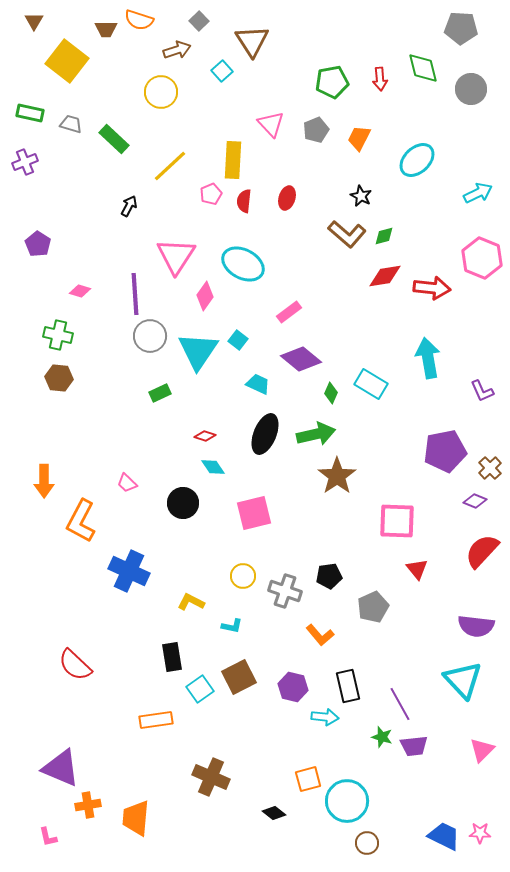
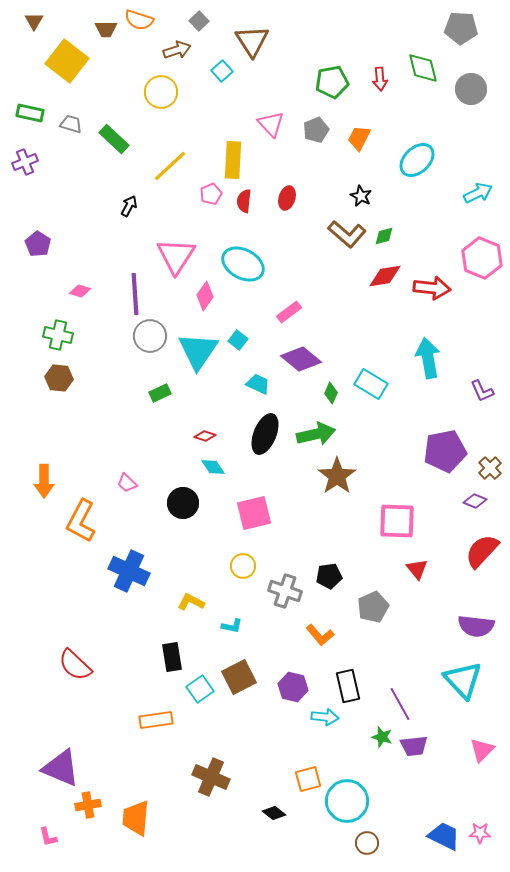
yellow circle at (243, 576): moved 10 px up
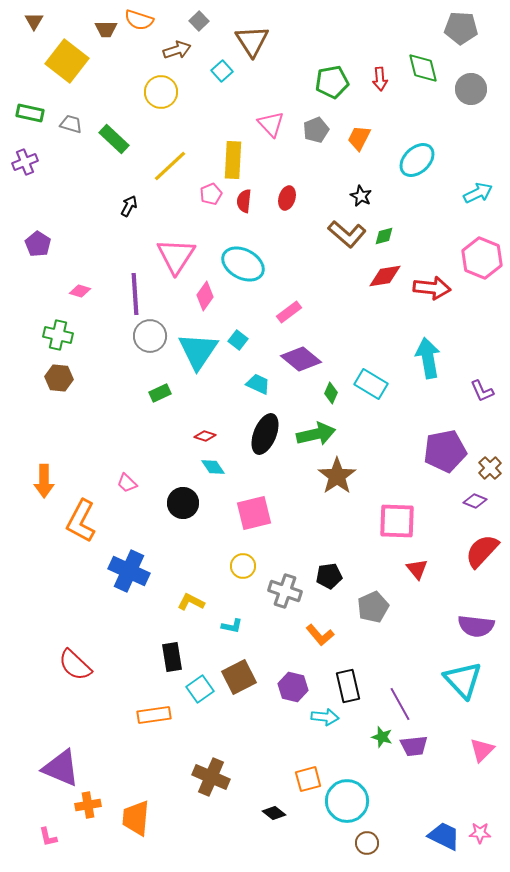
orange rectangle at (156, 720): moved 2 px left, 5 px up
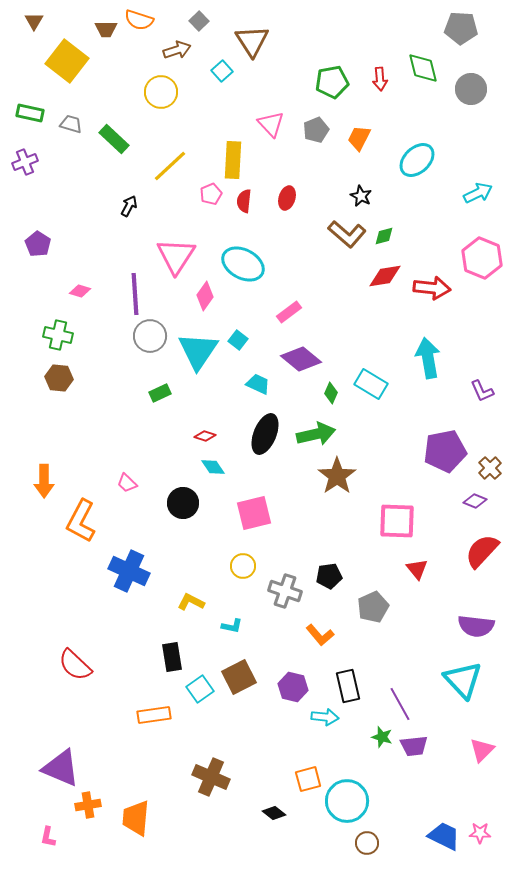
pink L-shape at (48, 837): rotated 25 degrees clockwise
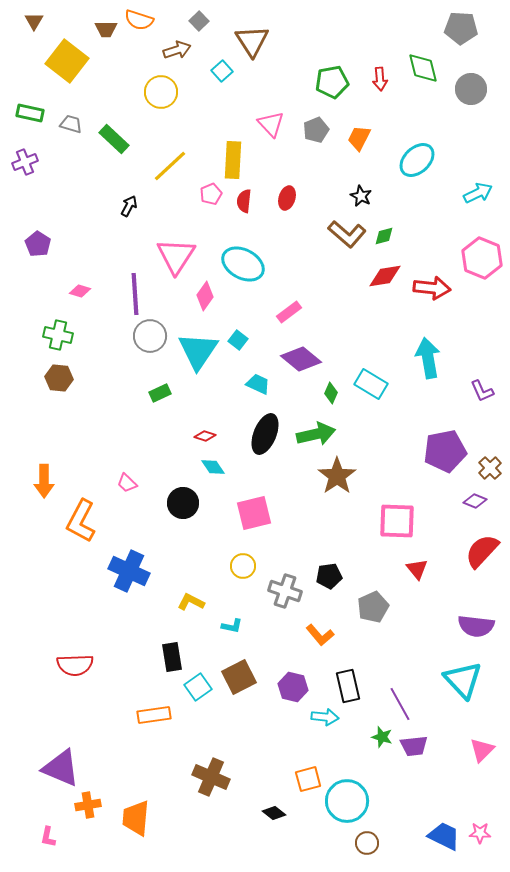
red semicircle at (75, 665): rotated 45 degrees counterclockwise
cyan square at (200, 689): moved 2 px left, 2 px up
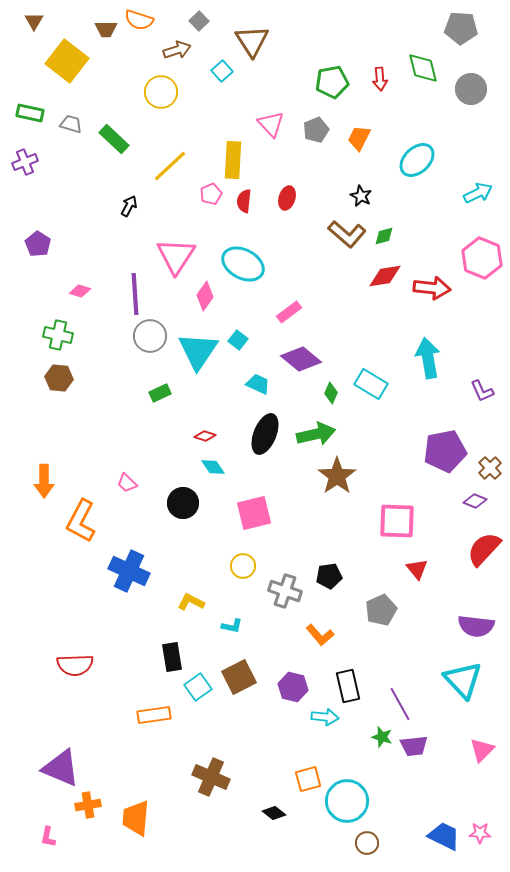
red semicircle at (482, 551): moved 2 px right, 2 px up
gray pentagon at (373, 607): moved 8 px right, 3 px down
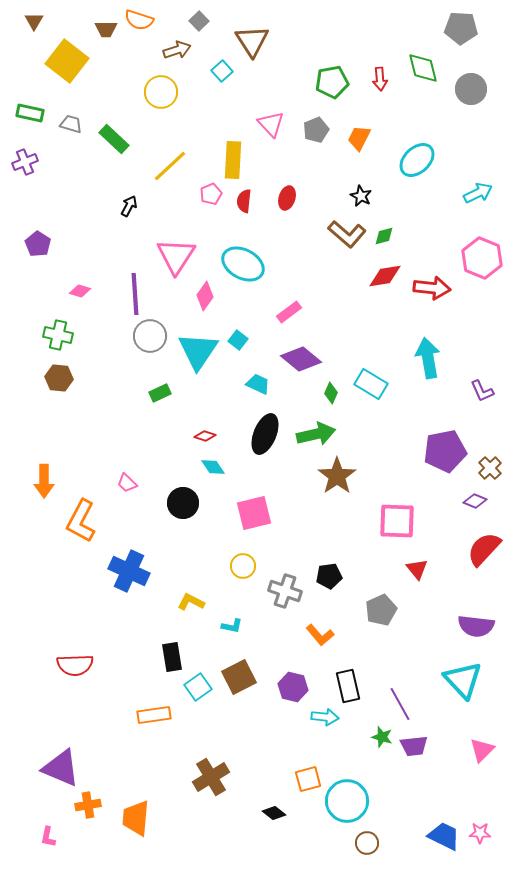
brown cross at (211, 777): rotated 36 degrees clockwise
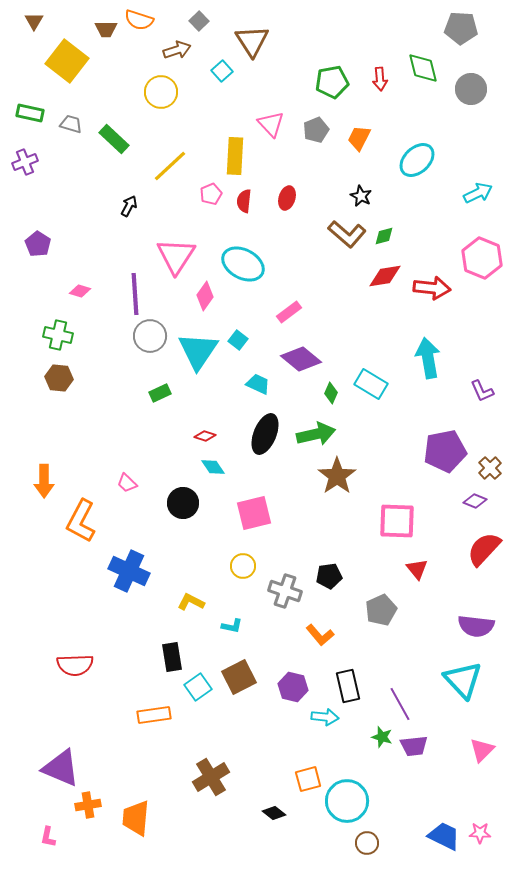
yellow rectangle at (233, 160): moved 2 px right, 4 px up
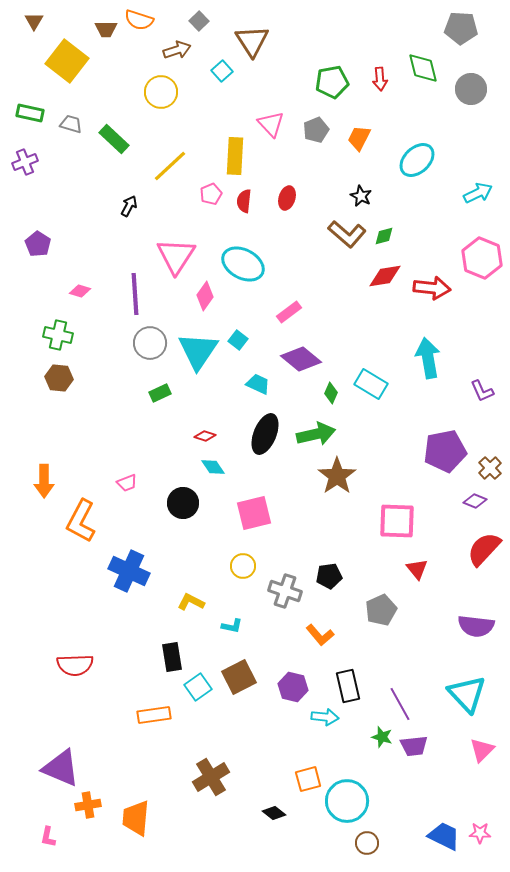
gray circle at (150, 336): moved 7 px down
pink trapezoid at (127, 483): rotated 65 degrees counterclockwise
cyan triangle at (463, 680): moved 4 px right, 14 px down
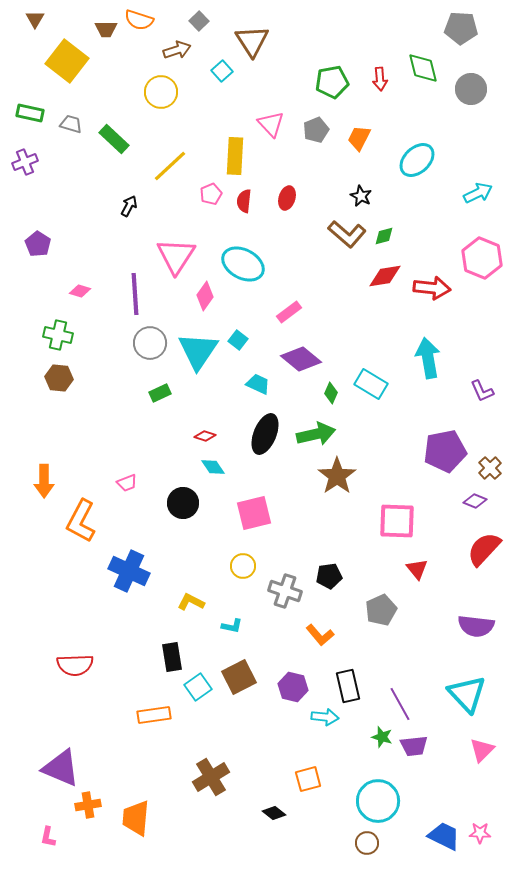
brown triangle at (34, 21): moved 1 px right, 2 px up
cyan circle at (347, 801): moved 31 px right
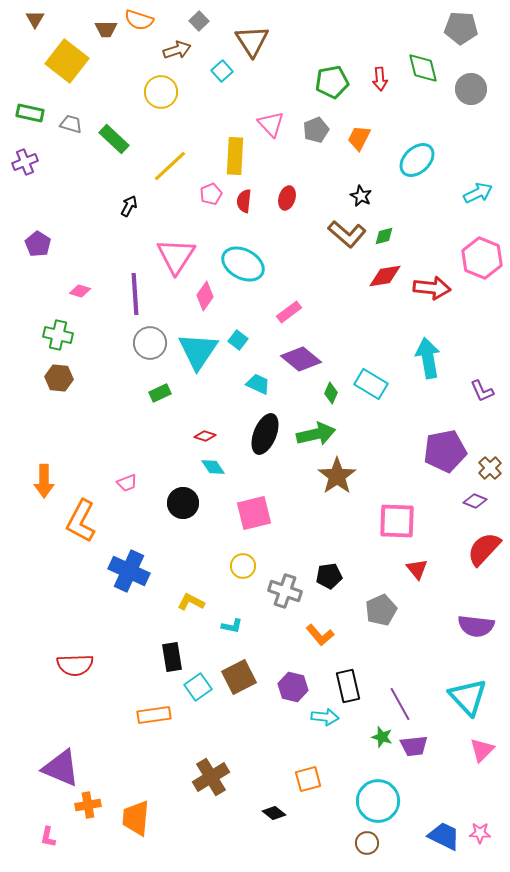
cyan triangle at (467, 694): moved 1 px right, 3 px down
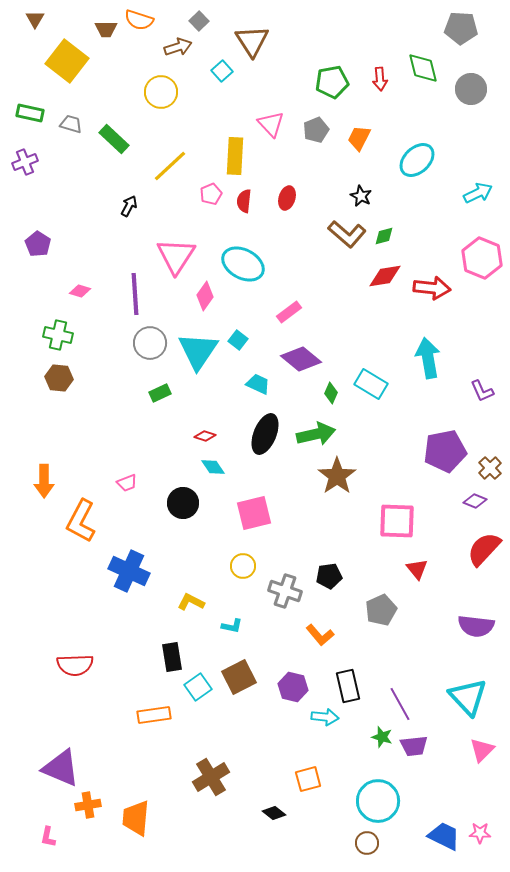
brown arrow at (177, 50): moved 1 px right, 3 px up
